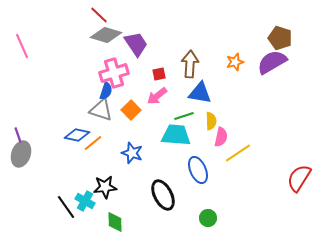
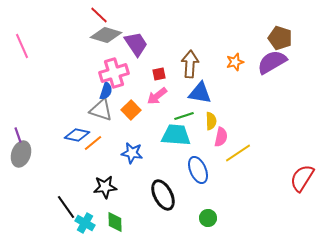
blue star: rotated 10 degrees counterclockwise
red semicircle: moved 3 px right
cyan cross: moved 22 px down
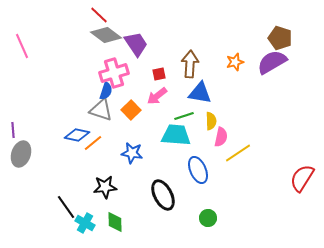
gray diamond: rotated 20 degrees clockwise
purple line: moved 5 px left, 5 px up; rotated 14 degrees clockwise
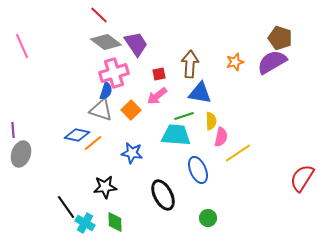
gray diamond: moved 7 px down
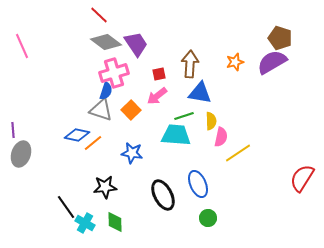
blue ellipse: moved 14 px down
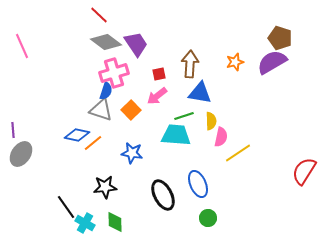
gray ellipse: rotated 15 degrees clockwise
red semicircle: moved 2 px right, 7 px up
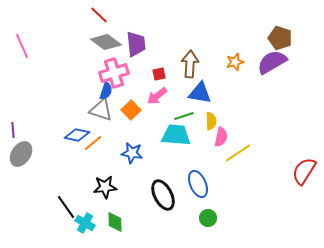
purple trapezoid: rotated 28 degrees clockwise
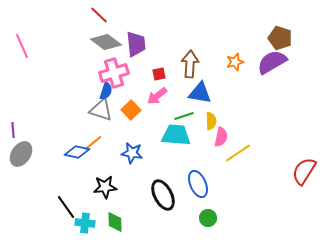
blue diamond: moved 17 px down
cyan cross: rotated 24 degrees counterclockwise
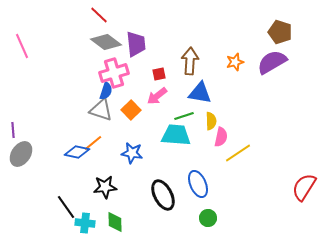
brown pentagon: moved 6 px up
brown arrow: moved 3 px up
red semicircle: moved 16 px down
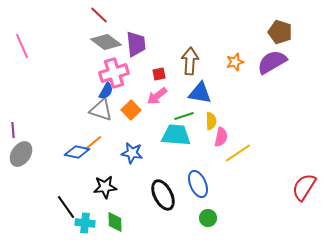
blue semicircle: rotated 12 degrees clockwise
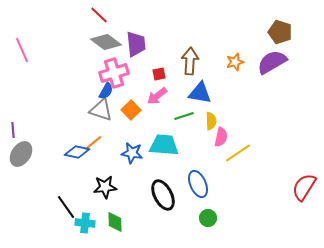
pink line: moved 4 px down
cyan trapezoid: moved 12 px left, 10 px down
